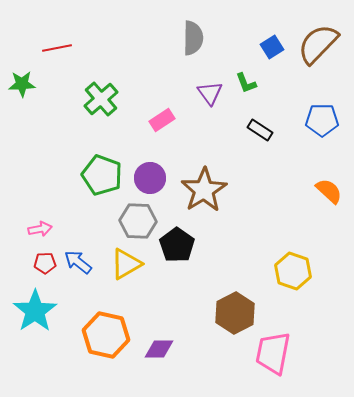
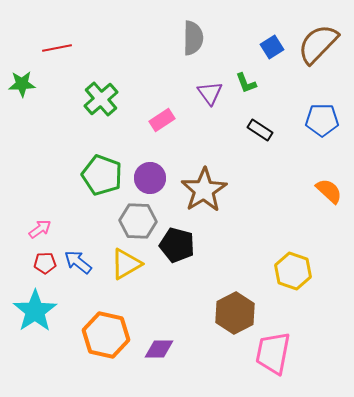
pink arrow: rotated 25 degrees counterclockwise
black pentagon: rotated 20 degrees counterclockwise
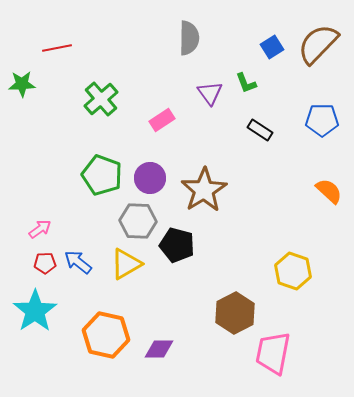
gray semicircle: moved 4 px left
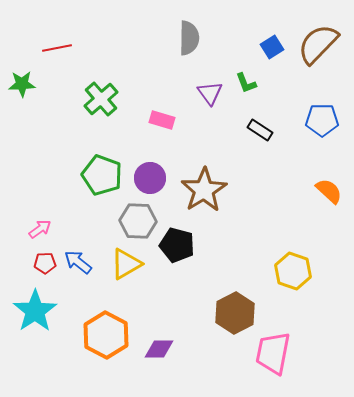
pink rectangle: rotated 50 degrees clockwise
orange hexagon: rotated 15 degrees clockwise
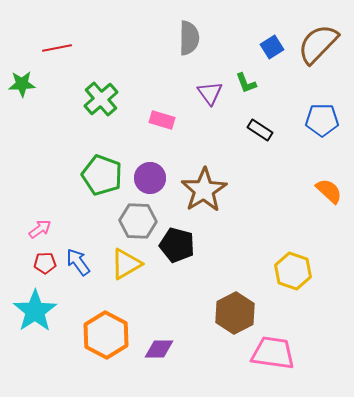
blue arrow: rotated 16 degrees clockwise
pink trapezoid: rotated 87 degrees clockwise
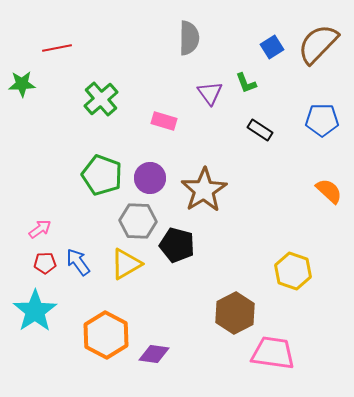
pink rectangle: moved 2 px right, 1 px down
purple diamond: moved 5 px left, 5 px down; rotated 8 degrees clockwise
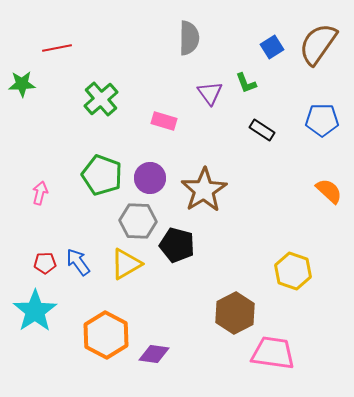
brown semicircle: rotated 9 degrees counterclockwise
black rectangle: moved 2 px right
pink arrow: moved 36 px up; rotated 40 degrees counterclockwise
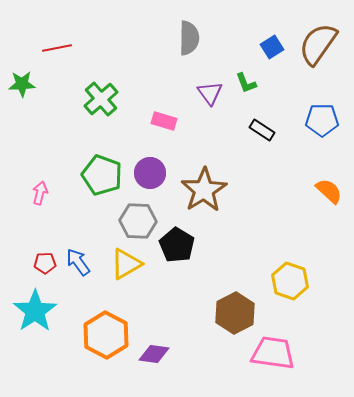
purple circle: moved 5 px up
black pentagon: rotated 16 degrees clockwise
yellow hexagon: moved 3 px left, 10 px down
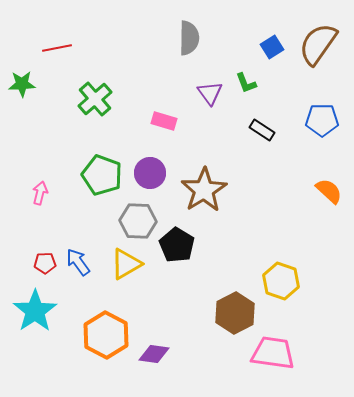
green cross: moved 6 px left
yellow hexagon: moved 9 px left
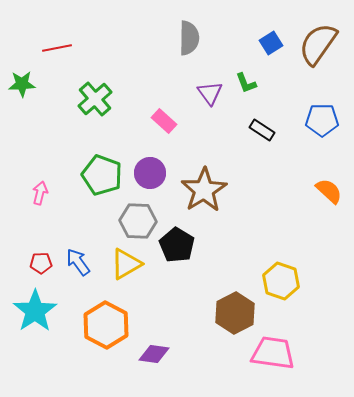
blue square: moved 1 px left, 4 px up
pink rectangle: rotated 25 degrees clockwise
red pentagon: moved 4 px left
orange hexagon: moved 10 px up
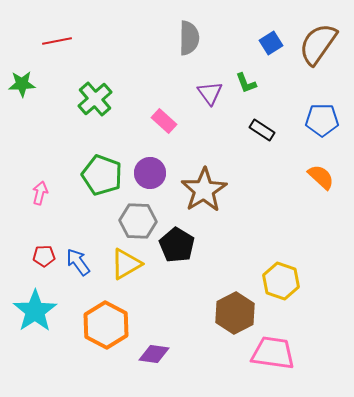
red line: moved 7 px up
orange semicircle: moved 8 px left, 14 px up
red pentagon: moved 3 px right, 7 px up
